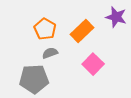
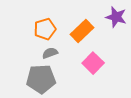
orange pentagon: rotated 25 degrees clockwise
pink square: moved 1 px up
gray pentagon: moved 7 px right
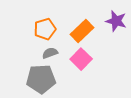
purple star: moved 4 px down
pink square: moved 12 px left, 4 px up
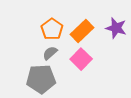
purple star: moved 7 px down
orange pentagon: moved 7 px right; rotated 20 degrees counterclockwise
gray semicircle: rotated 21 degrees counterclockwise
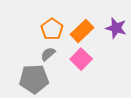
gray semicircle: moved 2 px left, 1 px down
gray pentagon: moved 7 px left
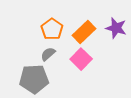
orange rectangle: moved 2 px right, 1 px down
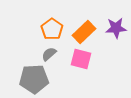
purple star: rotated 20 degrees counterclockwise
gray semicircle: moved 1 px right
pink square: rotated 30 degrees counterclockwise
